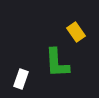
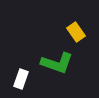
green L-shape: rotated 68 degrees counterclockwise
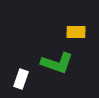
yellow rectangle: rotated 54 degrees counterclockwise
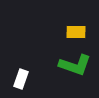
green L-shape: moved 18 px right, 2 px down
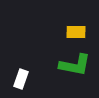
green L-shape: rotated 8 degrees counterclockwise
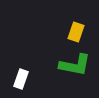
yellow rectangle: rotated 72 degrees counterclockwise
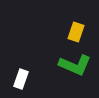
green L-shape: rotated 12 degrees clockwise
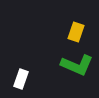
green L-shape: moved 2 px right
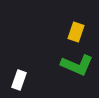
white rectangle: moved 2 px left, 1 px down
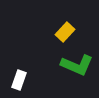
yellow rectangle: moved 11 px left; rotated 24 degrees clockwise
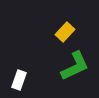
green L-shape: moved 2 px left, 1 px down; rotated 48 degrees counterclockwise
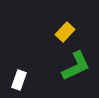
green L-shape: moved 1 px right
